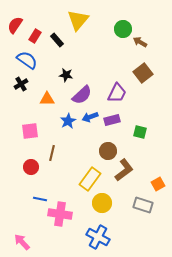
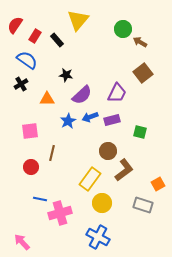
pink cross: moved 1 px up; rotated 25 degrees counterclockwise
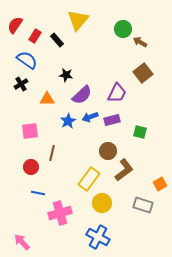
yellow rectangle: moved 1 px left
orange square: moved 2 px right
blue line: moved 2 px left, 6 px up
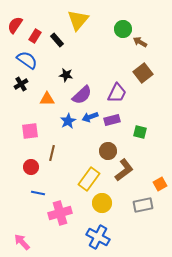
gray rectangle: rotated 30 degrees counterclockwise
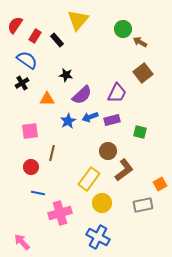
black cross: moved 1 px right, 1 px up
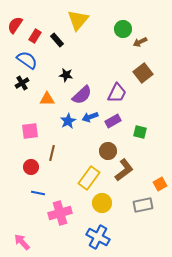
brown arrow: rotated 56 degrees counterclockwise
purple rectangle: moved 1 px right, 1 px down; rotated 14 degrees counterclockwise
yellow rectangle: moved 1 px up
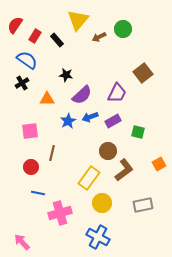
brown arrow: moved 41 px left, 5 px up
green square: moved 2 px left
orange square: moved 1 px left, 20 px up
